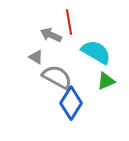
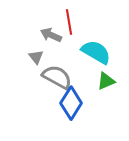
gray triangle: rotated 21 degrees clockwise
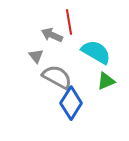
gray arrow: moved 1 px right
gray triangle: moved 1 px up
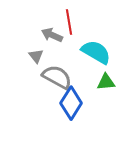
green triangle: moved 1 px down; rotated 18 degrees clockwise
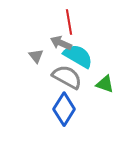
gray arrow: moved 9 px right, 8 px down
cyan semicircle: moved 18 px left, 4 px down
gray semicircle: moved 10 px right
green triangle: moved 1 px left, 2 px down; rotated 24 degrees clockwise
blue diamond: moved 7 px left, 6 px down
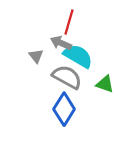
red line: rotated 25 degrees clockwise
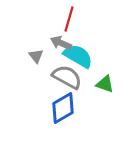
red line: moved 3 px up
blue diamond: moved 1 px left, 1 px up; rotated 28 degrees clockwise
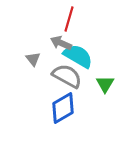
gray triangle: moved 3 px left, 3 px down
gray semicircle: moved 1 px up
green triangle: rotated 42 degrees clockwise
